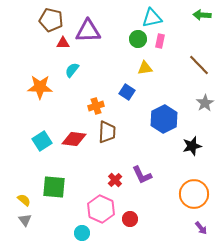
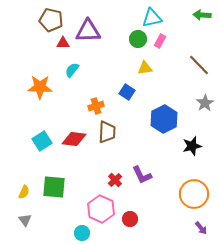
pink rectangle: rotated 16 degrees clockwise
yellow semicircle: moved 8 px up; rotated 72 degrees clockwise
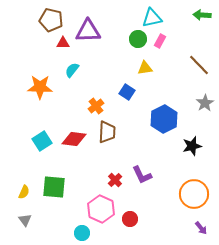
orange cross: rotated 21 degrees counterclockwise
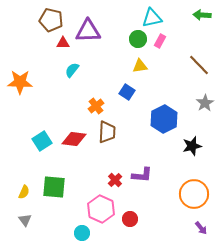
yellow triangle: moved 5 px left, 2 px up
orange star: moved 20 px left, 5 px up
purple L-shape: rotated 60 degrees counterclockwise
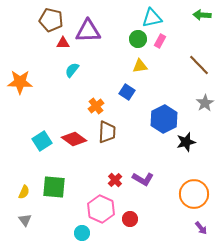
red diamond: rotated 30 degrees clockwise
black star: moved 6 px left, 4 px up
purple L-shape: moved 1 px right, 4 px down; rotated 25 degrees clockwise
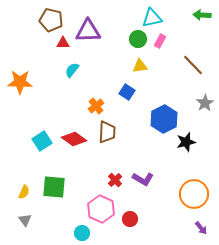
brown line: moved 6 px left
